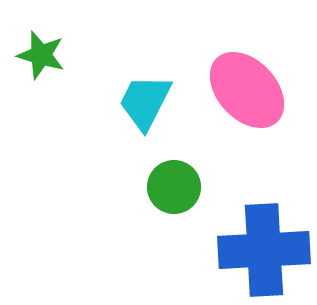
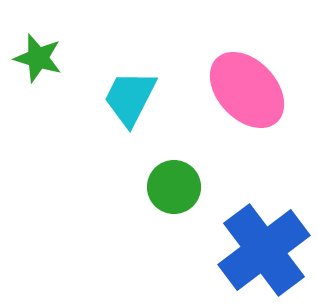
green star: moved 3 px left, 3 px down
cyan trapezoid: moved 15 px left, 4 px up
blue cross: rotated 34 degrees counterclockwise
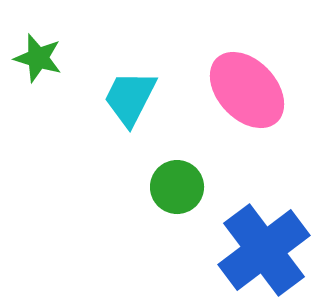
green circle: moved 3 px right
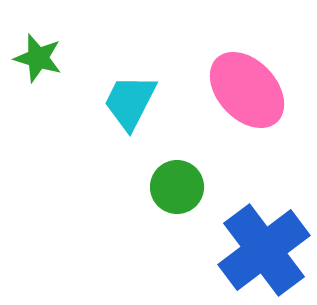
cyan trapezoid: moved 4 px down
